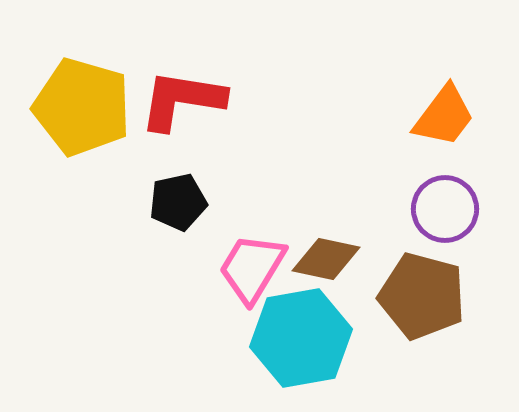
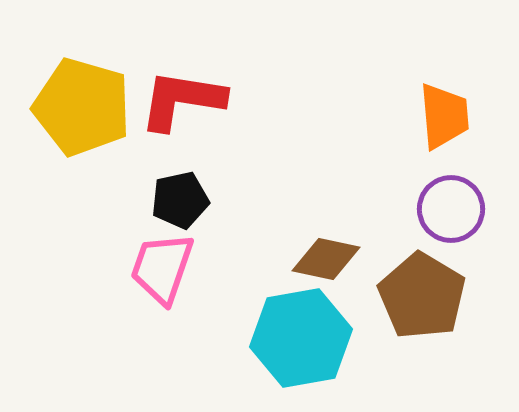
orange trapezoid: rotated 42 degrees counterclockwise
black pentagon: moved 2 px right, 2 px up
purple circle: moved 6 px right
pink trapezoid: moved 90 px left; rotated 12 degrees counterclockwise
brown pentagon: rotated 16 degrees clockwise
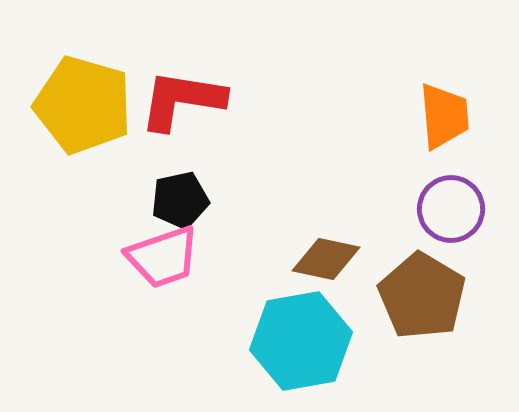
yellow pentagon: moved 1 px right, 2 px up
pink trapezoid: moved 1 px right, 11 px up; rotated 128 degrees counterclockwise
cyan hexagon: moved 3 px down
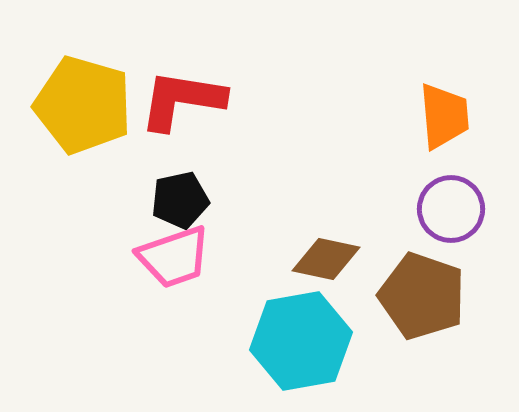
pink trapezoid: moved 11 px right
brown pentagon: rotated 12 degrees counterclockwise
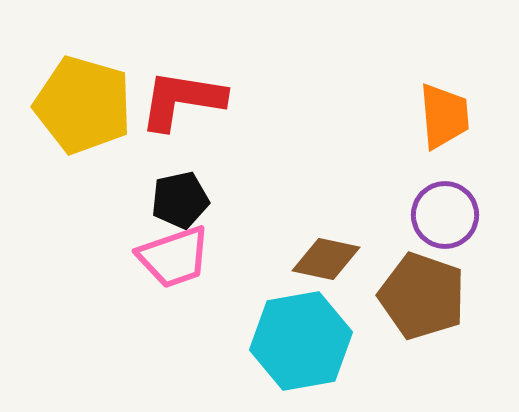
purple circle: moved 6 px left, 6 px down
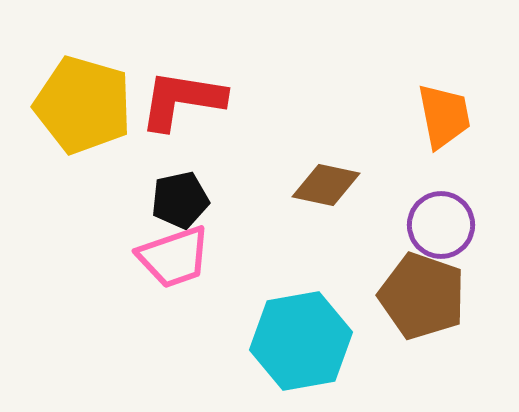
orange trapezoid: rotated 6 degrees counterclockwise
purple circle: moved 4 px left, 10 px down
brown diamond: moved 74 px up
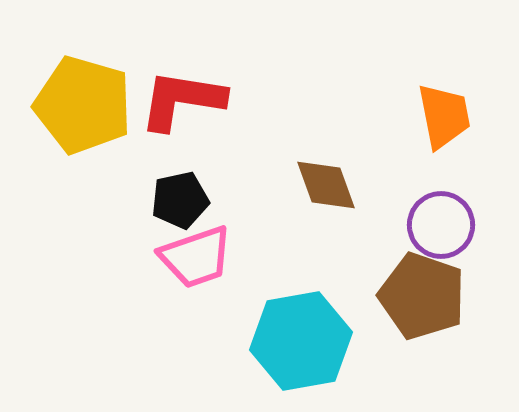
brown diamond: rotated 58 degrees clockwise
pink trapezoid: moved 22 px right
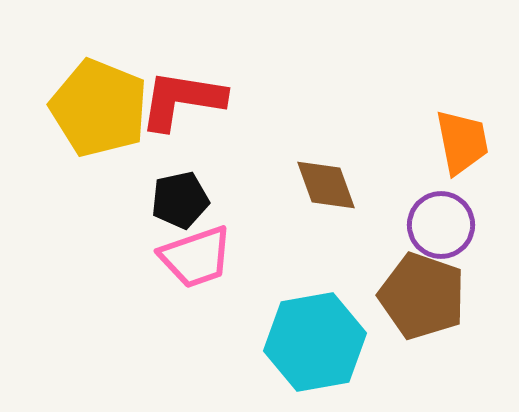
yellow pentagon: moved 16 px right, 3 px down; rotated 6 degrees clockwise
orange trapezoid: moved 18 px right, 26 px down
cyan hexagon: moved 14 px right, 1 px down
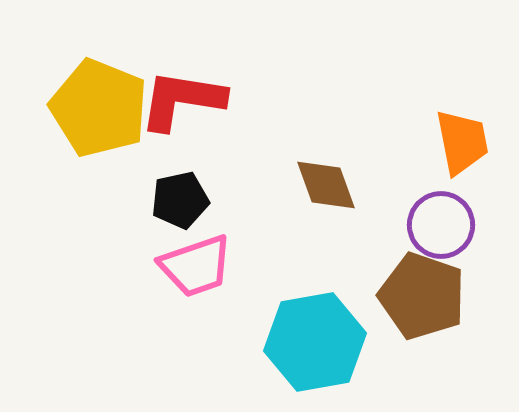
pink trapezoid: moved 9 px down
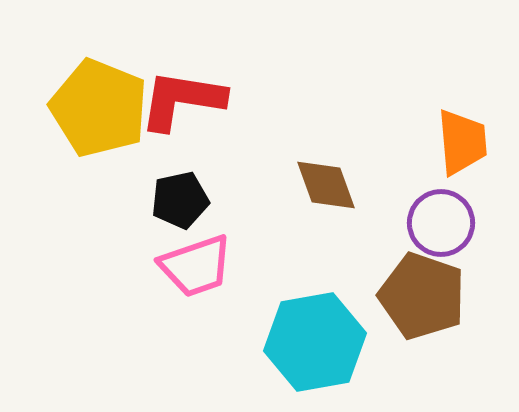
orange trapezoid: rotated 6 degrees clockwise
purple circle: moved 2 px up
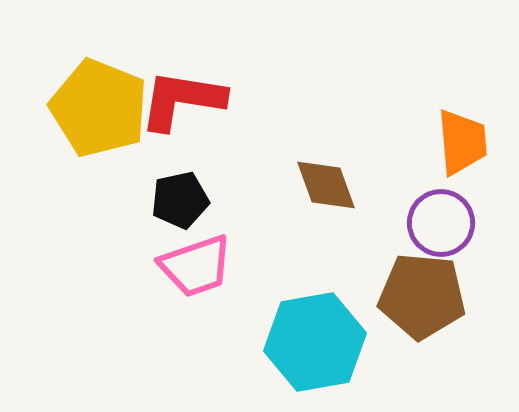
brown pentagon: rotated 14 degrees counterclockwise
